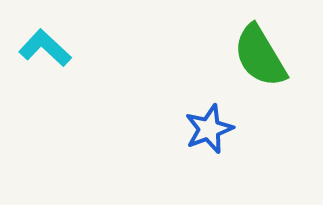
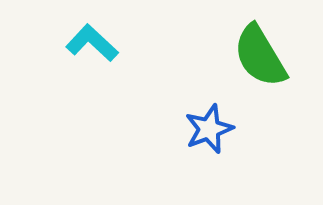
cyan L-shape: moved 47 px right, 5 px up
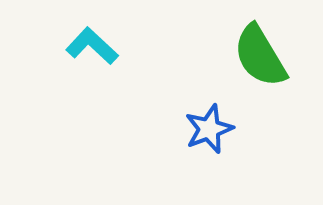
cyan L-shape: moved 3 px down
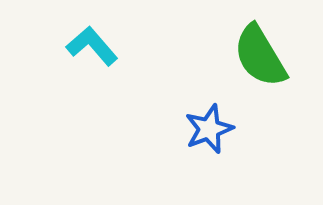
cyan L-shape: rotated 6 degrees clockwise
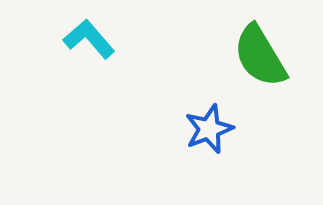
cyan L-shape: moved 3 px left, 7 px up
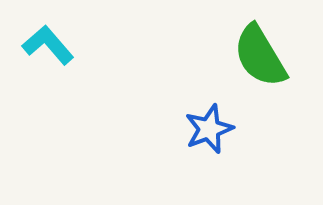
cyan L-shape: moved 41 px left, 6 px down
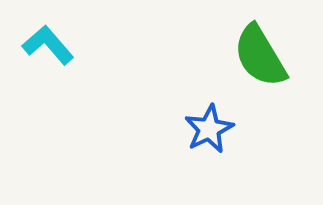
blue star: rotated 6 degrees counterclockwise
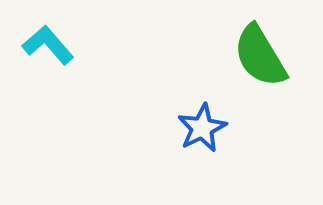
blue star: moved 7 px left, 1 px up
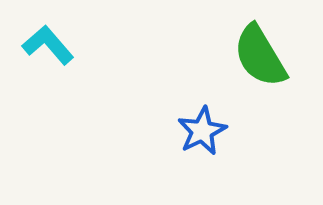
blue star: moved 3 px down
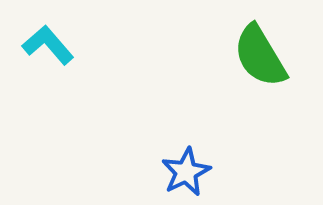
blue star: moved 16 px left, 41 px down
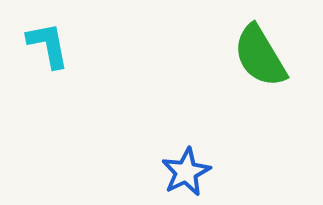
cyan L-shape: rotated 30 degrees clockwise
